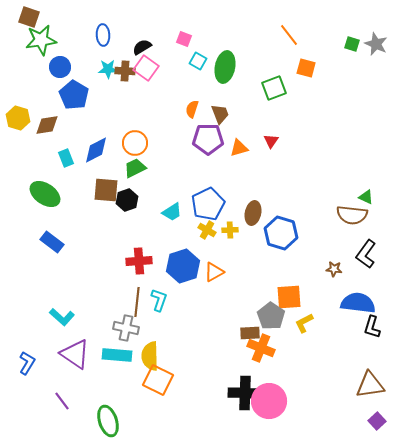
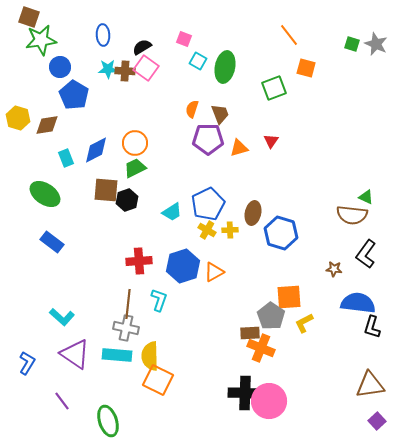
brown line at (137, 302): moved 9 px left, 2 px down
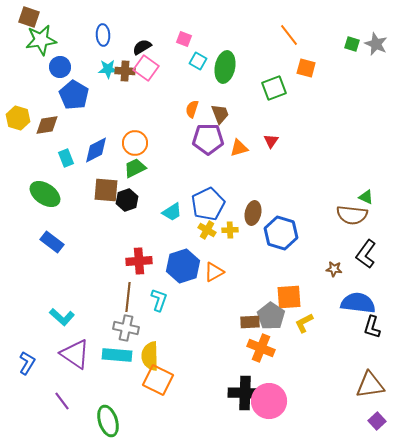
brown line at (128, 304): moved 7 px up
brown rectangle at (250, 333): moved 11 px up
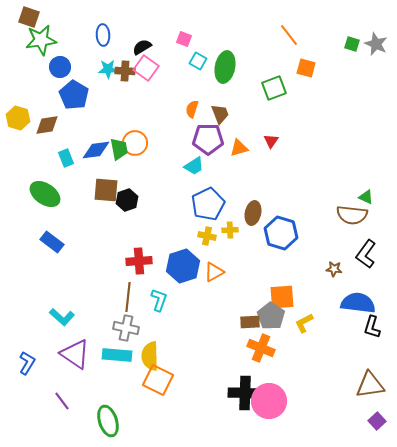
blue diamond at (96, 150): rotated 20 degrees clockwise
green trapezoid at (135, 168): moved 16 px left, 19 px up; rotated 105 degrees clockwise
cyan trapezoid at (172, 212): moved 22 px right, 46 px up
yellow cross at (207, 230): moved 6 px down; rotated 18 degrees counterclockwise
orange square at (289, 297): moved 7 px left
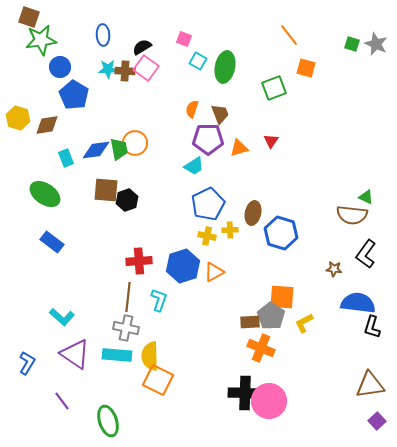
orange square at (282, 297): rotated 8 degrees clockwise
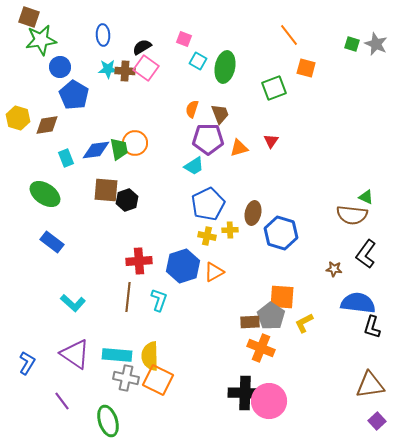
cyan L-shape at (62, 317): moved 11 px right, 14 px up
gray cross at (126, 328): moved 50 px down
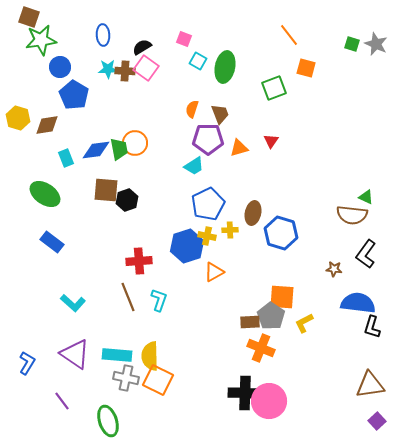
blue hexagon at (183, 266): moved 4 px right, 20 px up
brown line at (128, 297): rotated 28 degrees counterclockwise
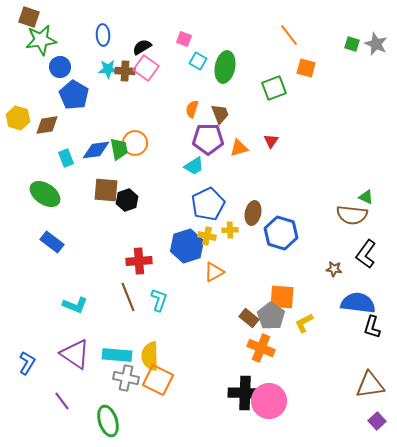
cyan L-shape at (73, 303): moved 2 px right, 2 px down; rotated 20 degrees counterclockwise
brown rectangle at (250, 322): moved 1 px left, 4 px up; rotated 42 degrees clockwise
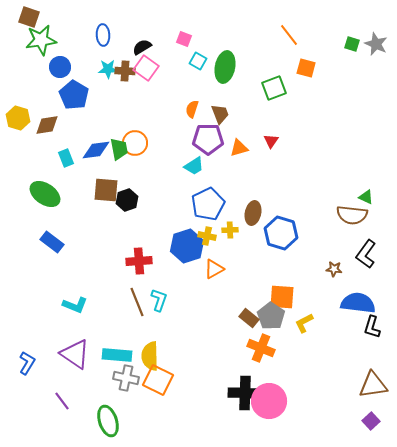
orange triangle at (214, 272): moved 3 px up
brown line at (128, 297): moved 9 px right, 5 px down
brown triangle at (370, 385): moved 3 px right
purple square at (377, 421): moved 6 px left
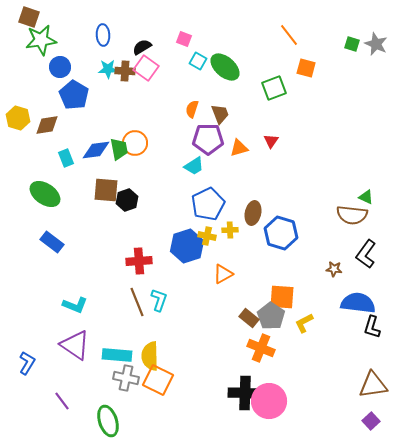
green ellipse at (225, 67): rotated 60 degrees counterclockwise
orange triangle at (214, 269): moved 9 px right, 5 px down
purple triangle at (75, 354): moved 9 px up
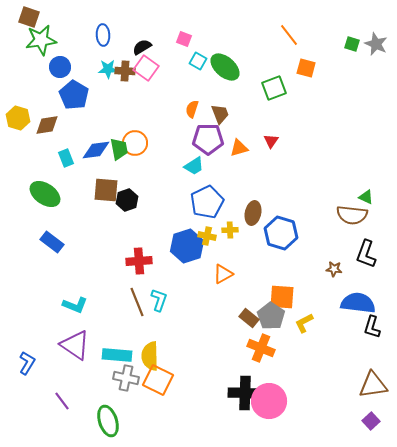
blue pentagon at (208, 204): moved 1 px left, 2 px up
black L-shape at (366, 254): rotated 16 degrees counterclockwise
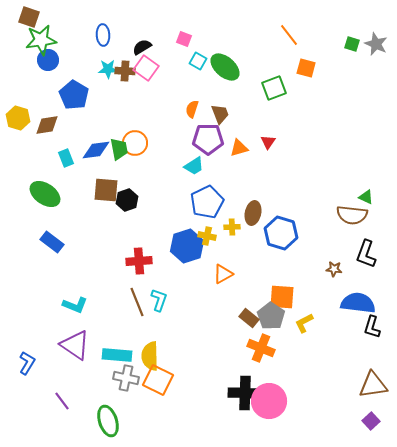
blue circle at (60, 67): moved 12 px left, 7 px up
red triangle at (271, 141): moved 3 px left, 1 px down
yellow cross at (230, 230): moved 2 px right, 3 px up
